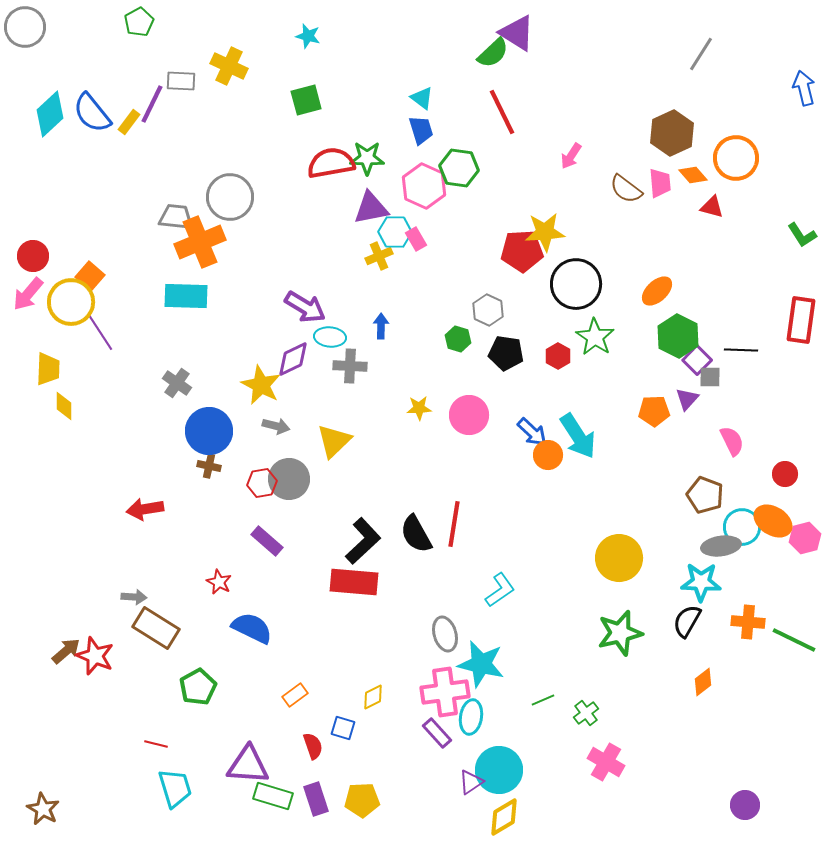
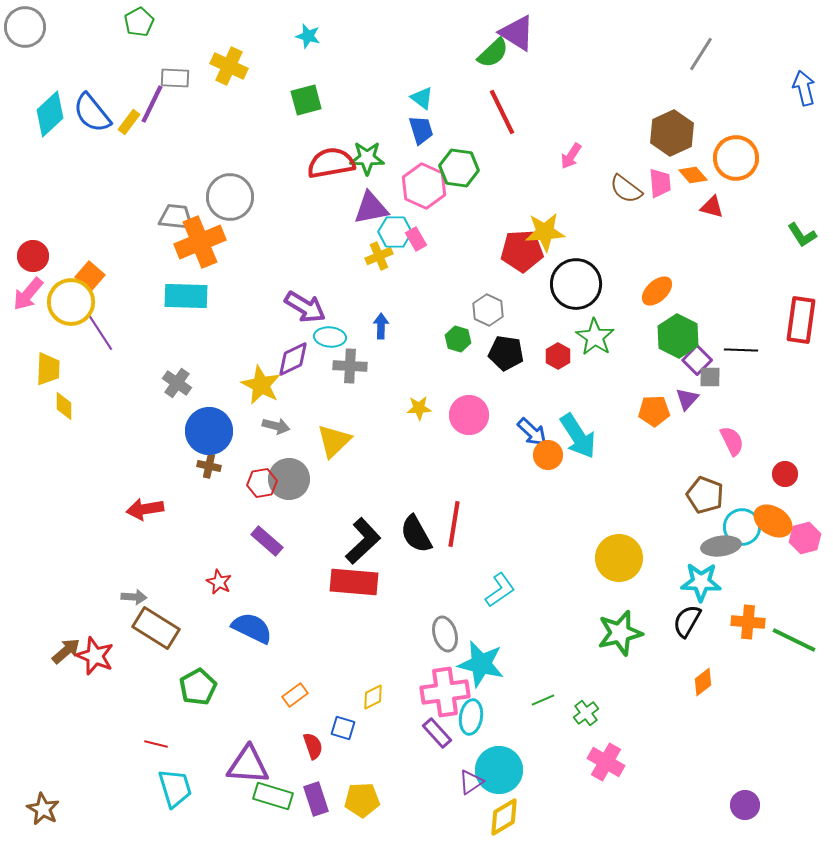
gray rectangle at (181, 81): moved 6 px left, 3 px up
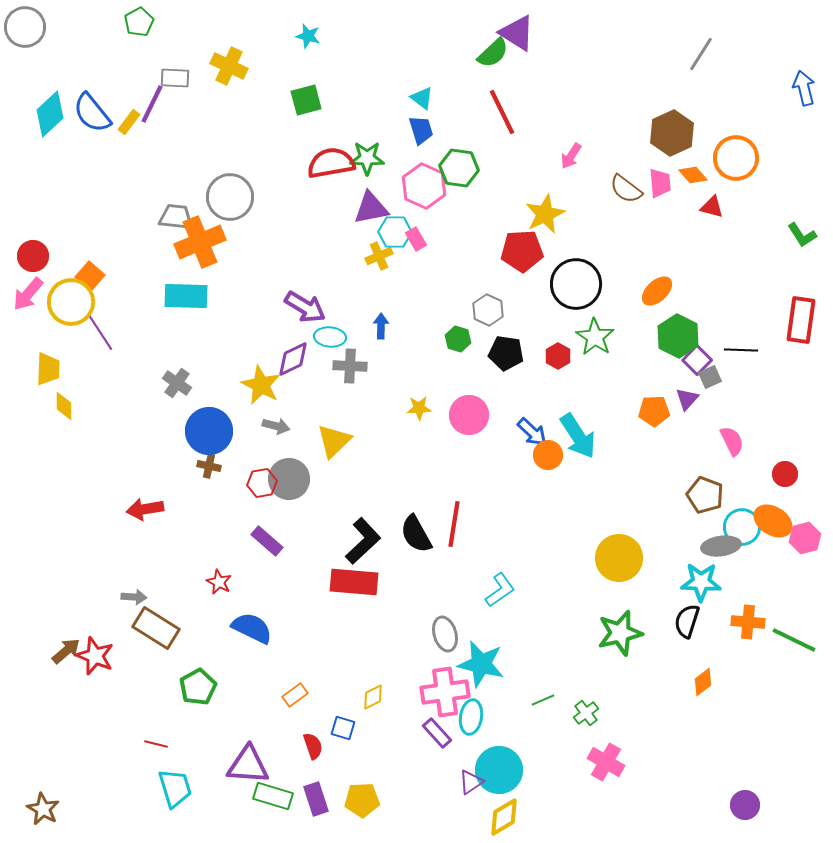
yellow star at (545, 232): moved 18 px up; rotated 21 degrees counterclockwise
gray square at (710, 377): rotated 25 degrees counterclockwise
black semicircle at (687, 621): rotated 12 degrees counterclockwise
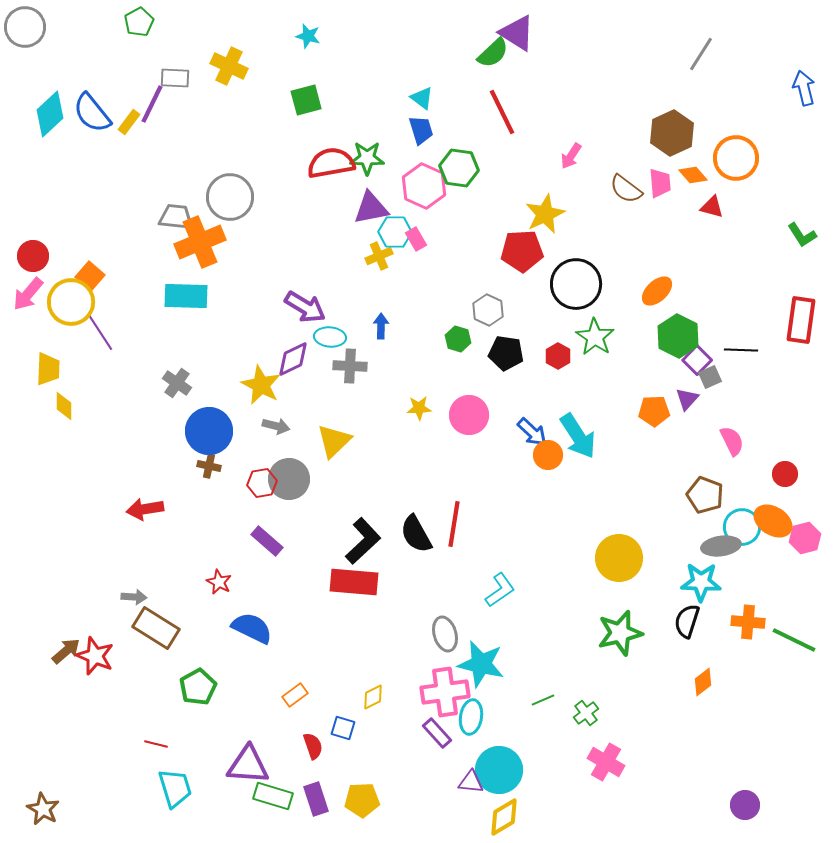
purple triangle at (471, 782): rotated 40 degrees clockwise
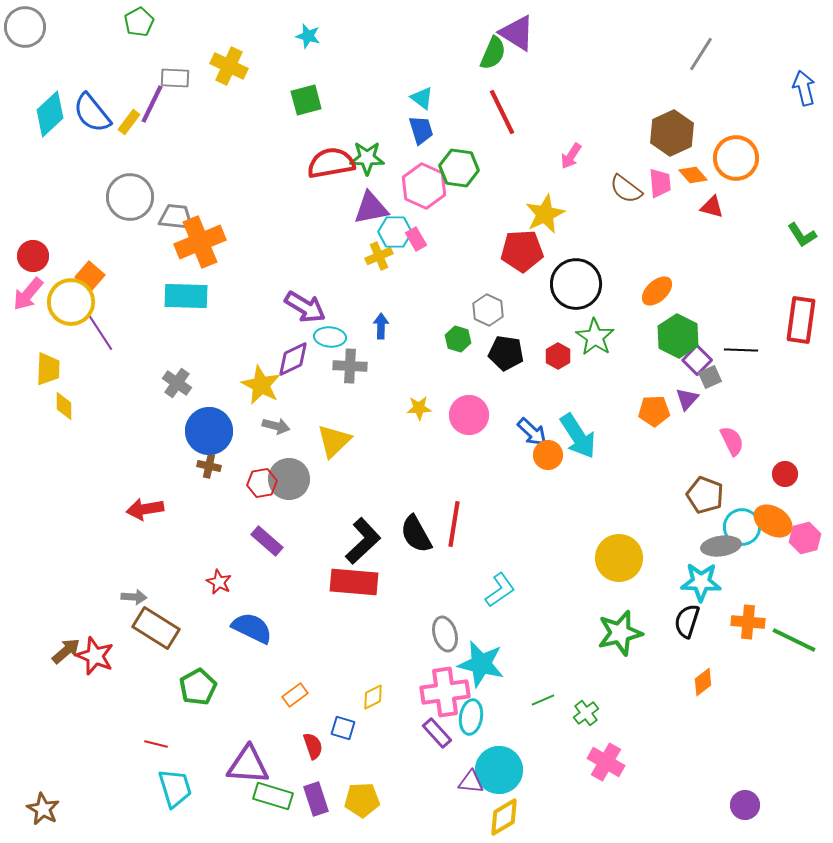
green semicircle at (493, 53): rotated 24 degrees counterclockwise
gray circle at (230, 197): moved 100 px left
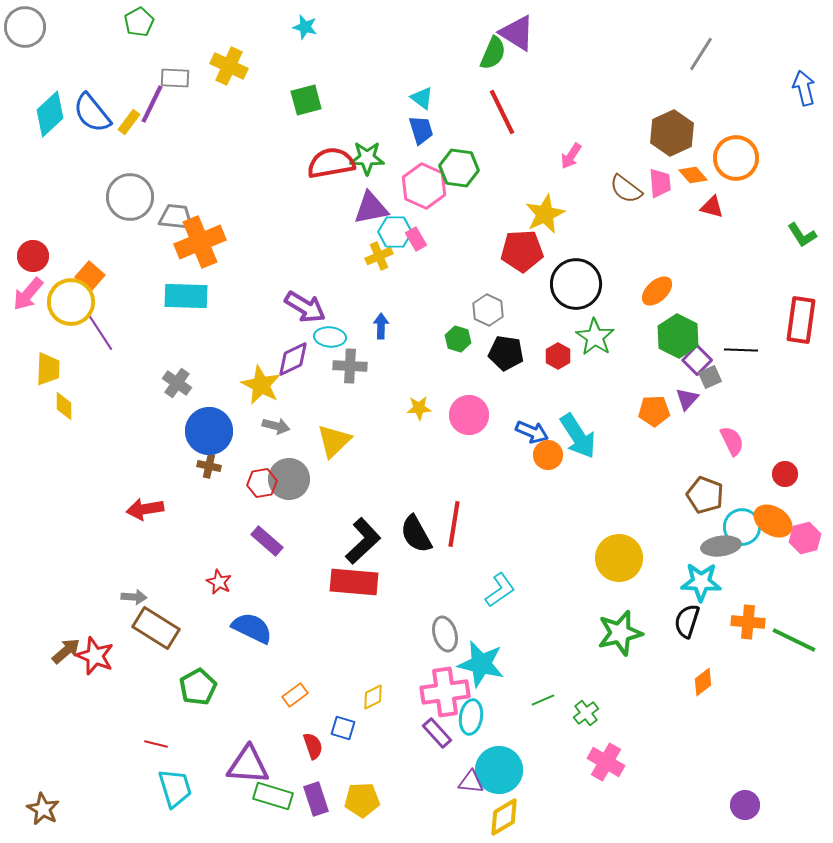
cyan star at (308, 36): moved 3 px left, 9 px up
blue arrow at (532, 432): rotated 20 degrees counterclockwise
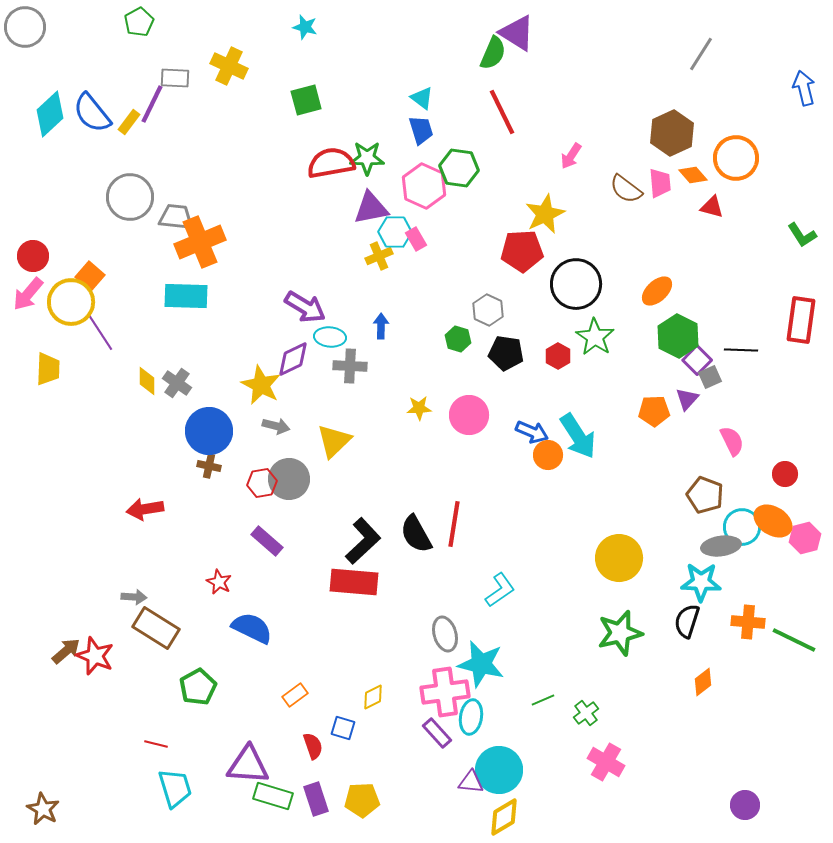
yellow diamond at (64, 406): moved 83 px right, 25 px up
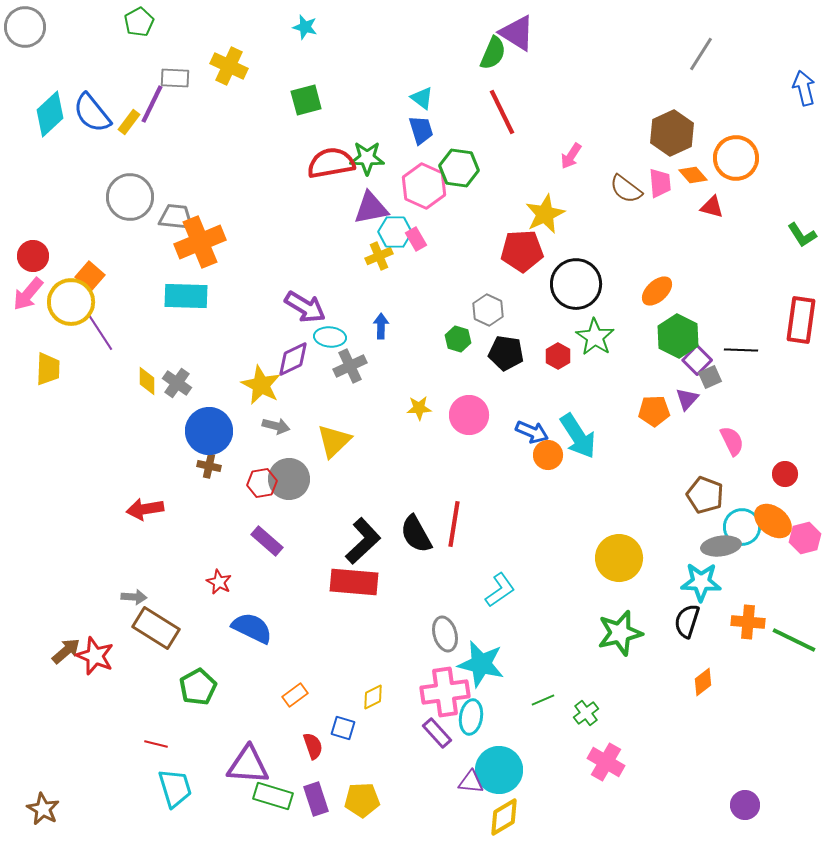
gray cross at (350, 366): rotated 28 degrees counterclockwise
orange ellipse at (773, 521): rotated 6 degrees clockwise
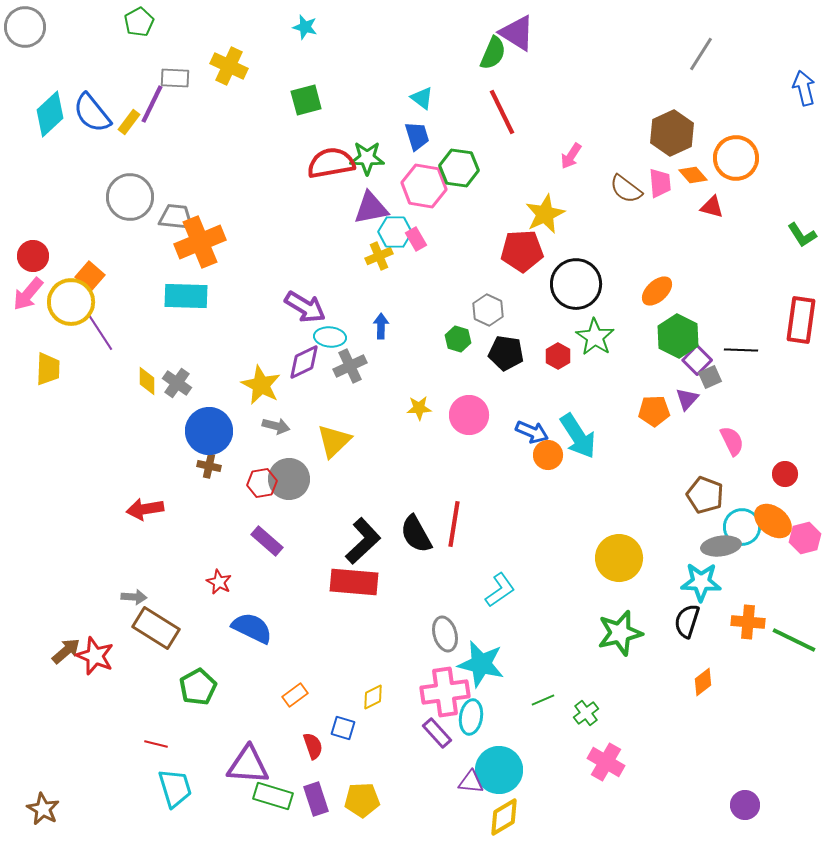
blue trapezoid at (421, 130): moved 4 px left, 6 px down
pink hexagon at (424, 186): rotated 15 degrees counterclockwise
purple diamond at (293, 359): moved 11 px right, 3 px down
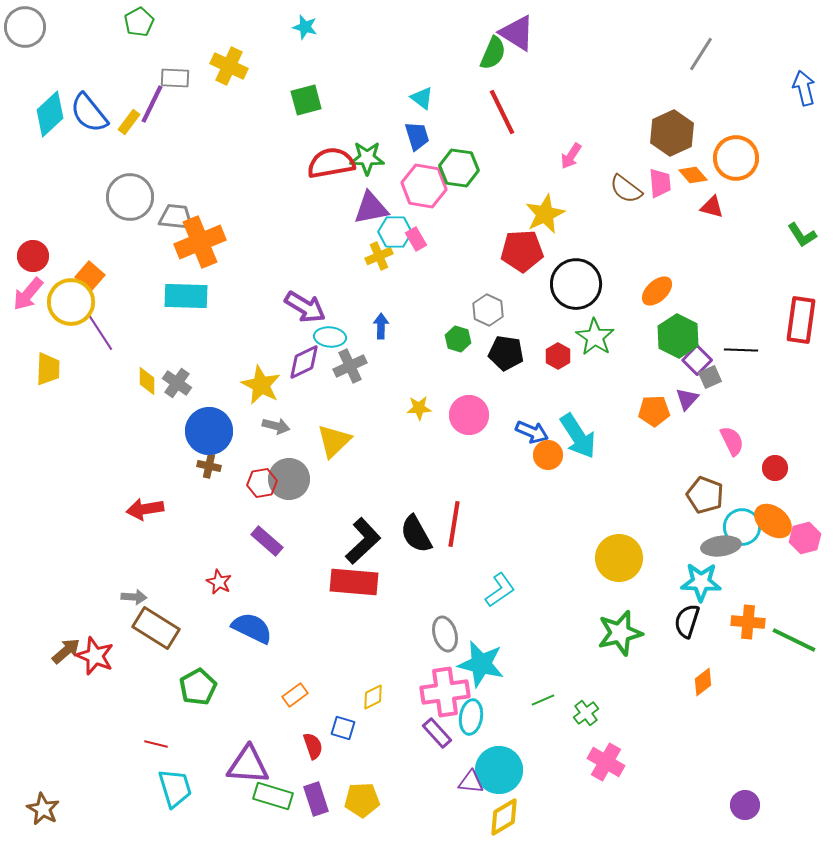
blue semicircle at (92, 113): moved 3 px left
red circle at (785, 474): moved 10 px left, 6 px up
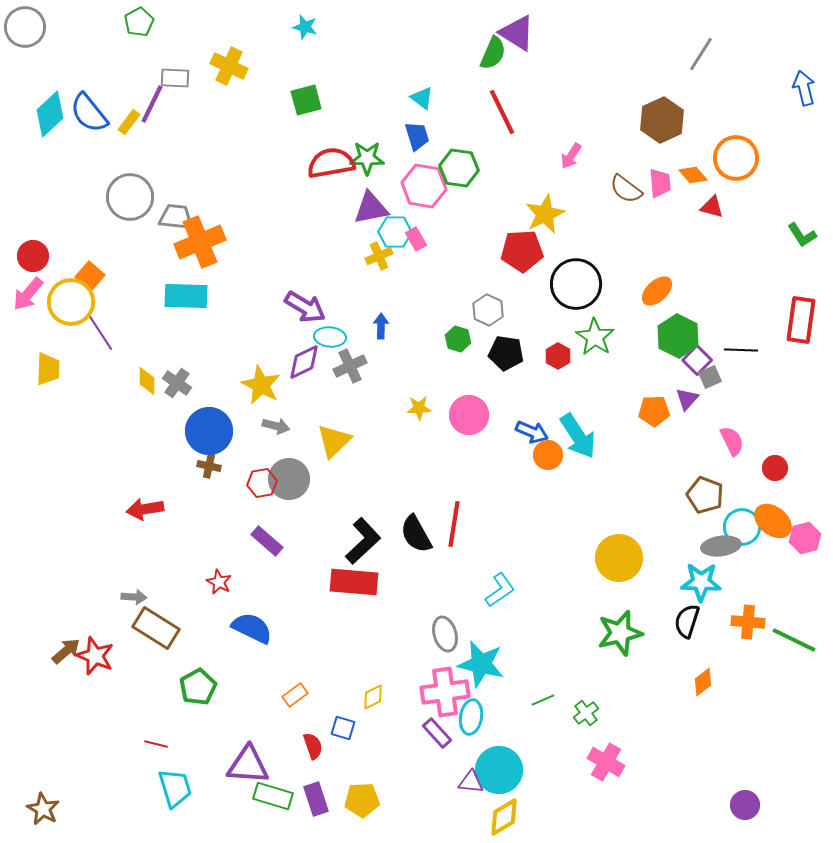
brown hexagon at (672, 133): moved 10 px left, 13 px up
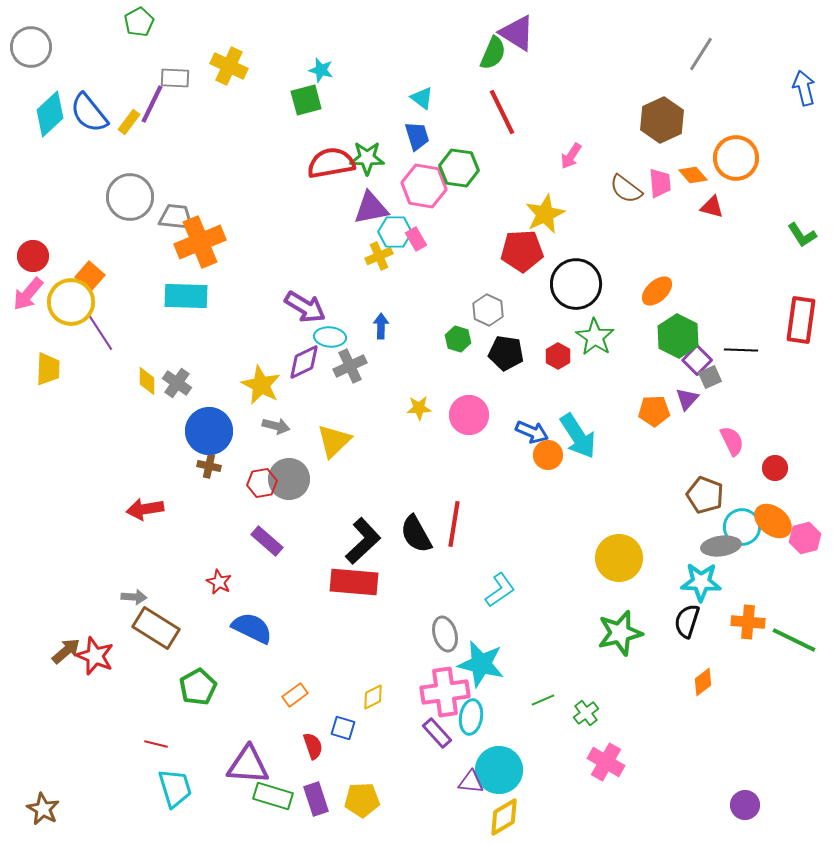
gray circle at (25, 27): moved 6 px right, 20 px down
cyan star at (305, 27): moved 16 px right, 43 px down
